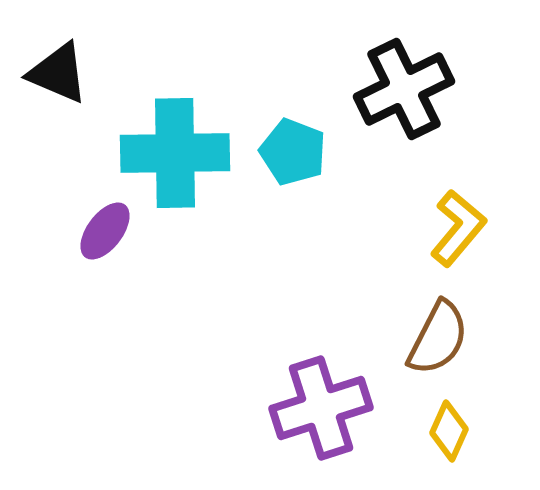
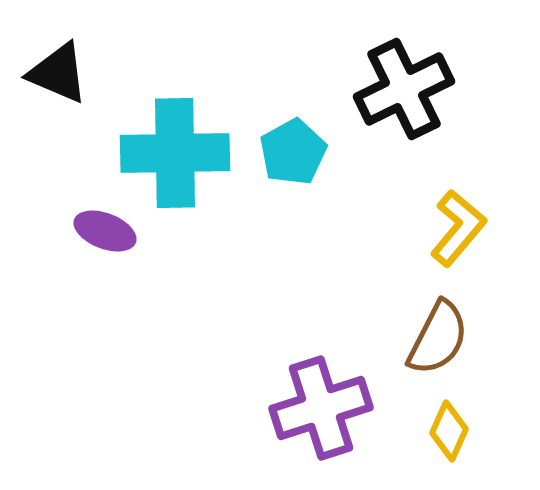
cyan pentagon: rotated 22 degrees clockwise
purple ellipse: rotated 74 degrees clockwise
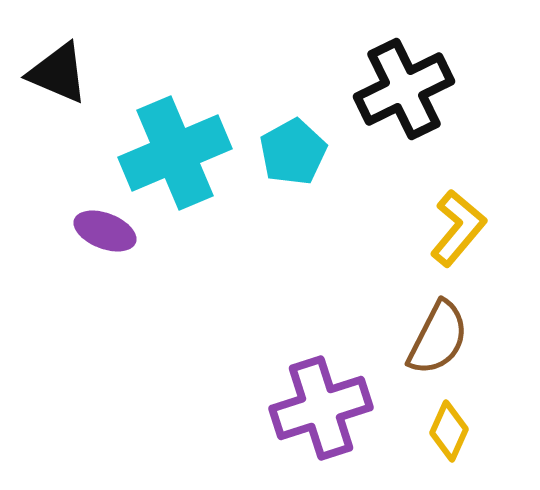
cyan cross: rotated 22 degrees counterclockwise
